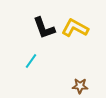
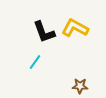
black L-shape: moved 4 px down
cyan line: moved 4 px right, 1 px down
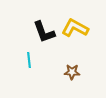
cyan line: moved 6 px left, 2 px up; rotated 42 degrees counterclockwise
brown star: moved 8 px left, 14 px up
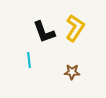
yellow L-shape: rotated 96 degrees clockwise
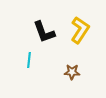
yellow L-shape: moved 5 px right, 2 px down
cyan line: rotated 14 degrees clockwise
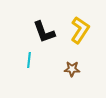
brown star: moved 3 px up
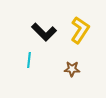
black L-shape: rotated 25 degrees counterclockwise
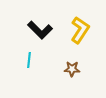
black L-shape: moved 4 px left, 2 px up
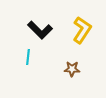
yellow L-shape: moved 2 px right
cyan line: moved 1 px left, 3 px up
